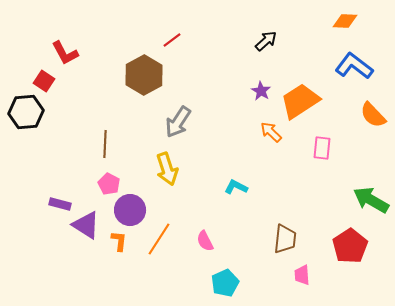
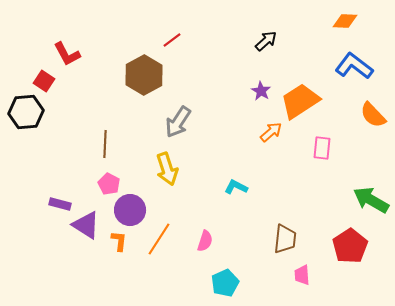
red L-shape: moved 2 px right, 1 px down
orange arrow: rotated 95 degrees clockwise
pink semicircle: rotated 135 degrees counterclockwise
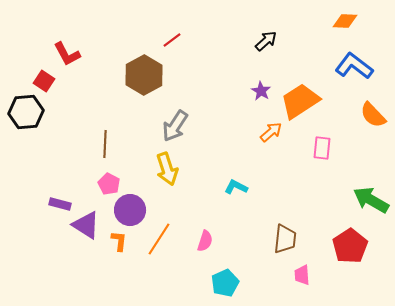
gray arrow: moved 3 px left, 4 px down
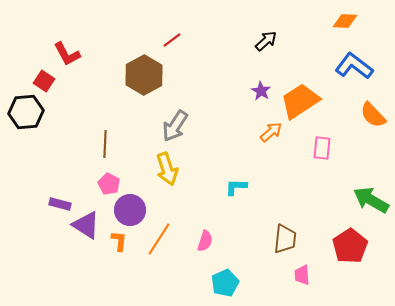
cyan L-shape: rotated 25 degrees counterclockwise
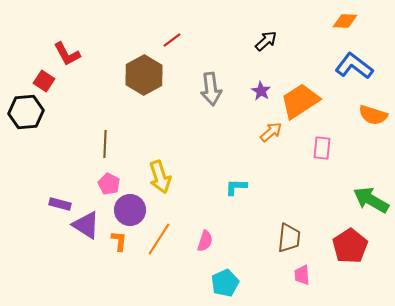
orange semicircle: rotated 28 degrees counterclockwise
gray arrow: moved 36 px right, 37 px up; rotated 40 degrees counterclockwise
yellow arrow: moved 7 px left, 8 px down
brown trapezoid: moved 4 px right, 1 px up
